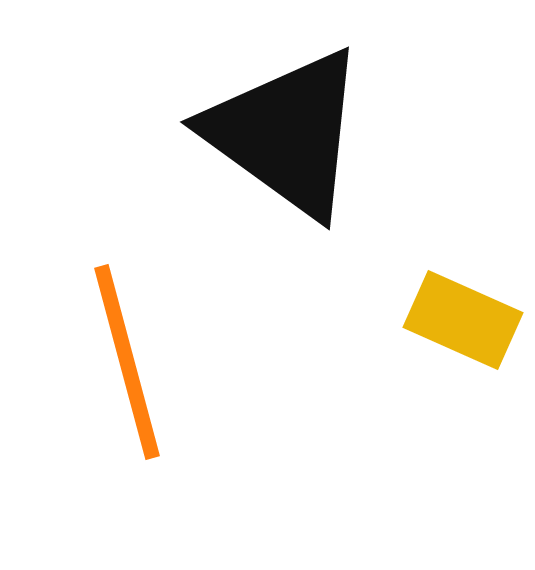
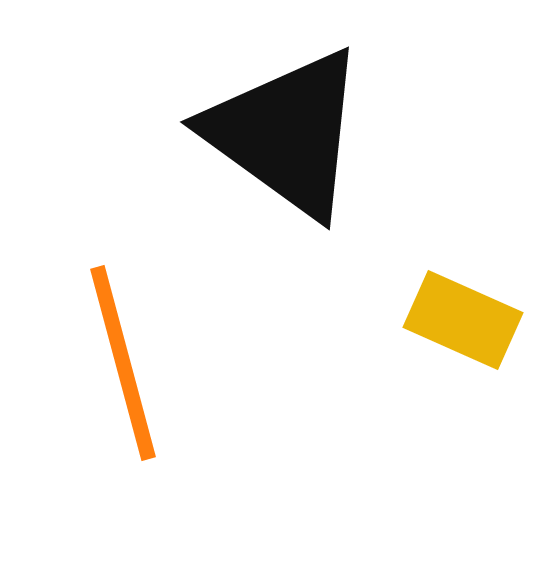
orange line: moved 4 px left, 1 px down
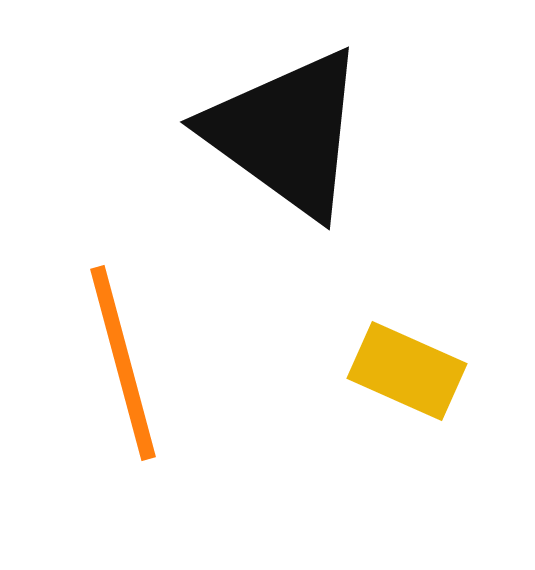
yellow rectangle: moved 56 px left, 51 px down
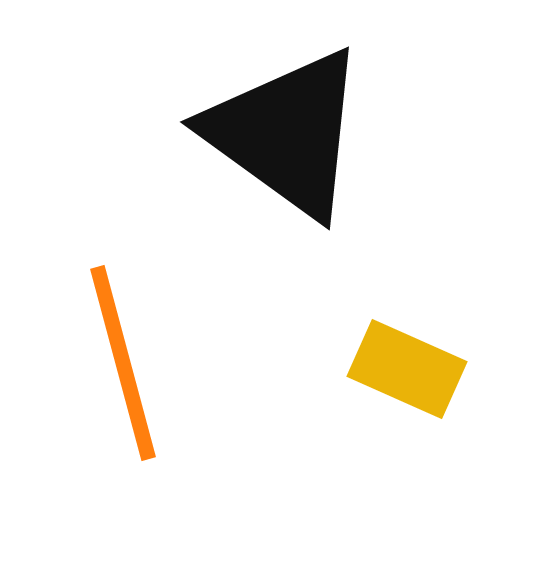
yellow rectangle: moved 2 px up
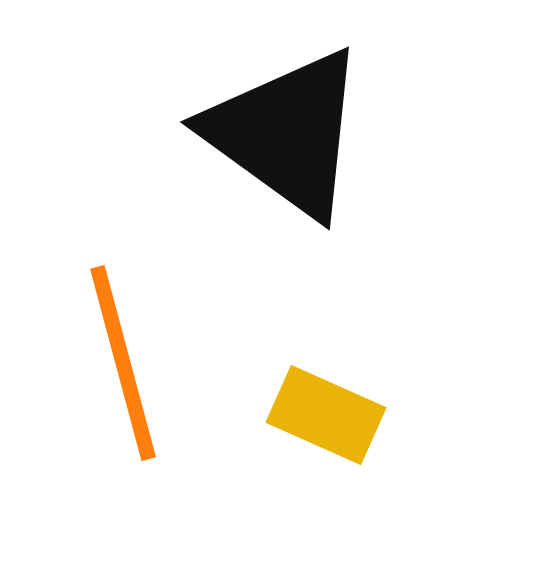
yellow rectangle: moved 81 px left, 46 px down
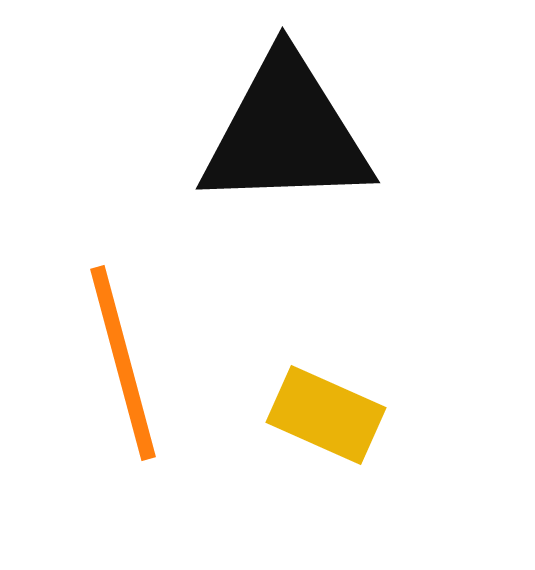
black triangle: rotated 38 degrees counterclockwise
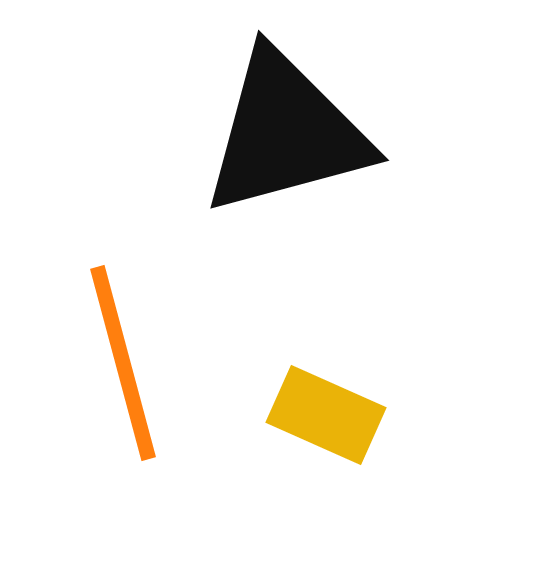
black triangle: rotated 13 degrees counterclockwise
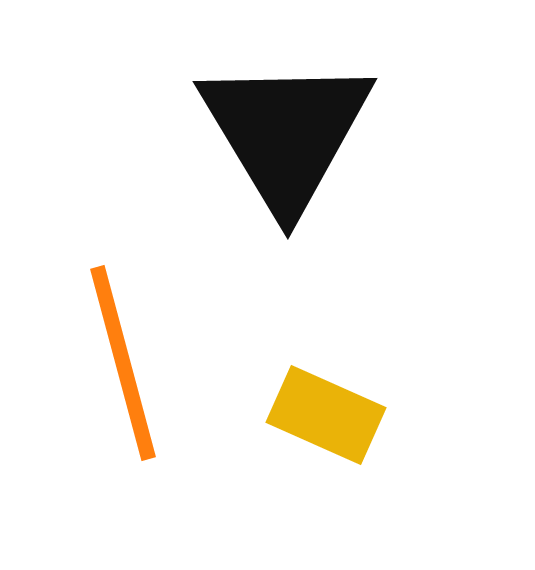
black triangle: rotated 46 degrees counterclockwise
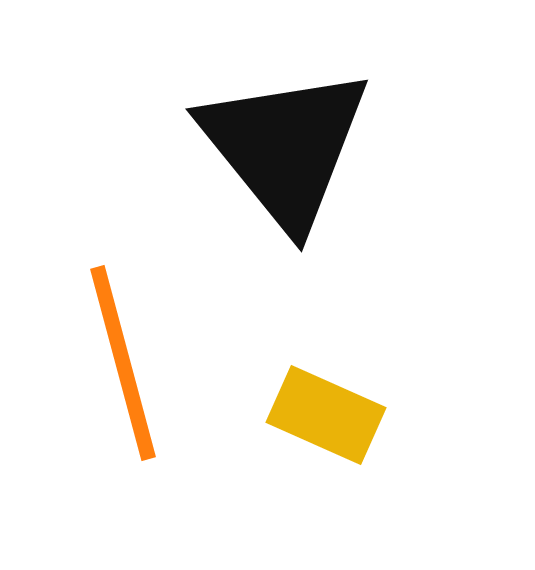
black triangle: moved 1 px left, 14 px down; rotated 8 degrees counterclockwise
